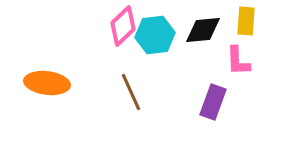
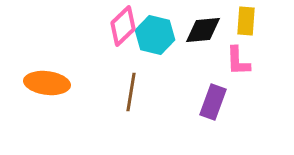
cyan hexagon: rotated 21 degrees clockwise
brown line: rotated 33 degrees clockwise
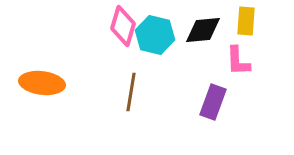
pink diamond: rotated 30 degrees counterclockwise
orange ellipse: moved 5 px left
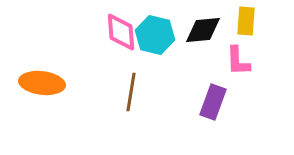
pink diamond: moved 2 px left, 6 px down; rotated 21 degrees counterclockwise
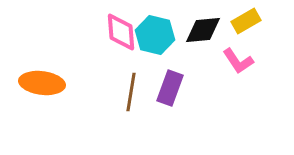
yellow rectangle: rotated 56 degrees clockwise
pink L-shape: rotated 32 degrees counterclockwise
purple rectangle: moved 43 px left, 14 px up
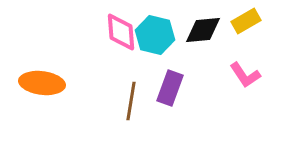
pink L-shape: moved 7 px right, 14 px down
brown line: moved 9 px down
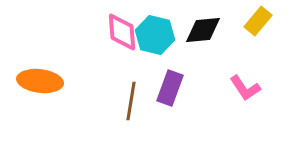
yellow rectangle: moved 12 px right; rotated 20 degrees counterclockwise
pink diamond: moved 1 px right
pink L-shape: moved 13 px down
orange ellipse: moved 2 px left, 2 px up
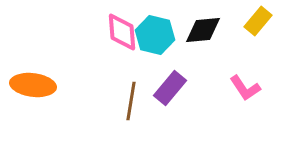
orange ellipse: moved 7 px left, 4 px down
purple rectangle: rotated 20 degrees clockwise
